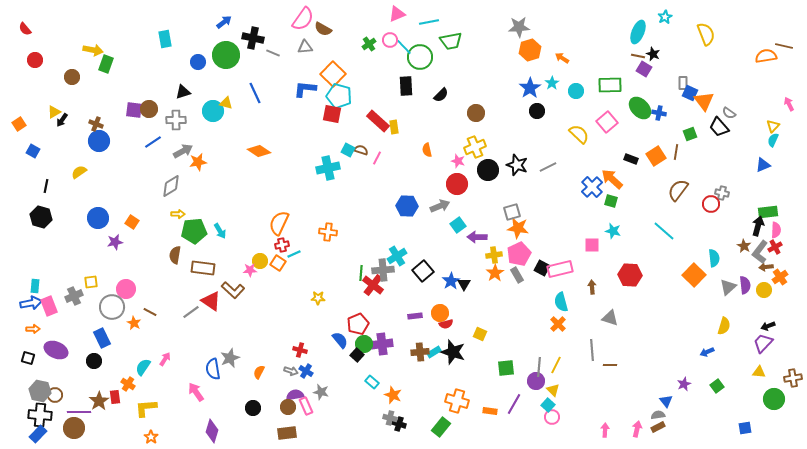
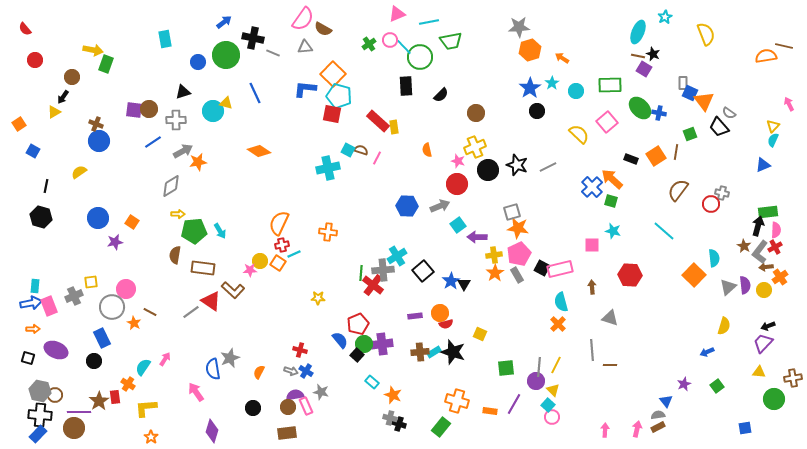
black arrow at (62, 120): moved 1 px right, 23 px up
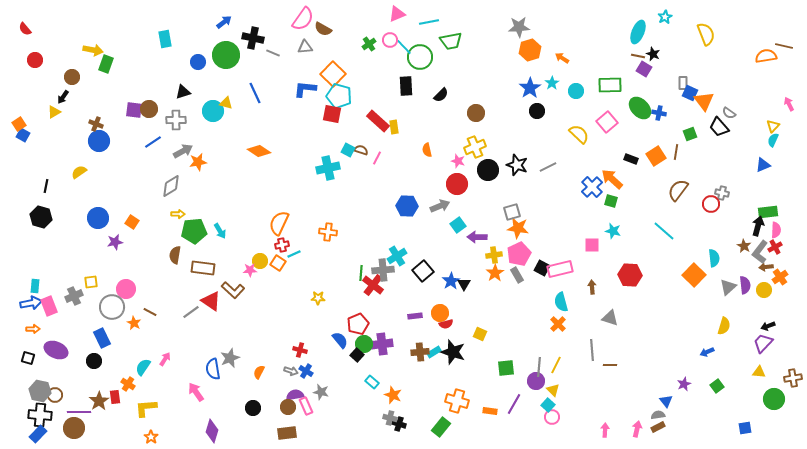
blue square at (33, 151): moved 10 px left, 16 px up
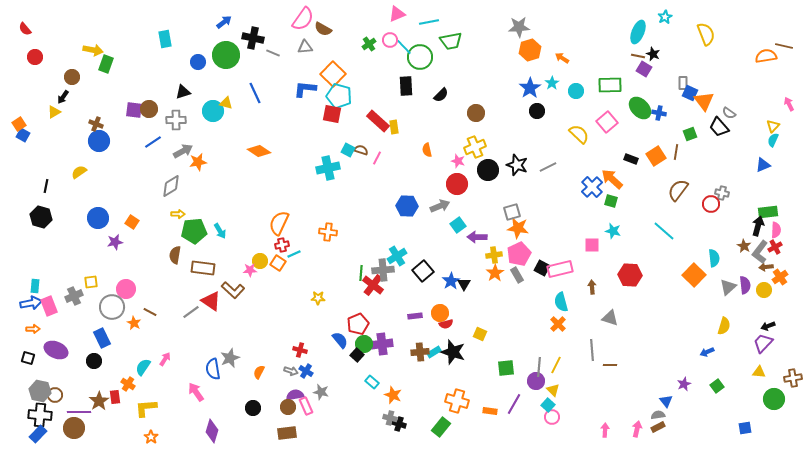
red circle at (35, 60): moved 3 px up
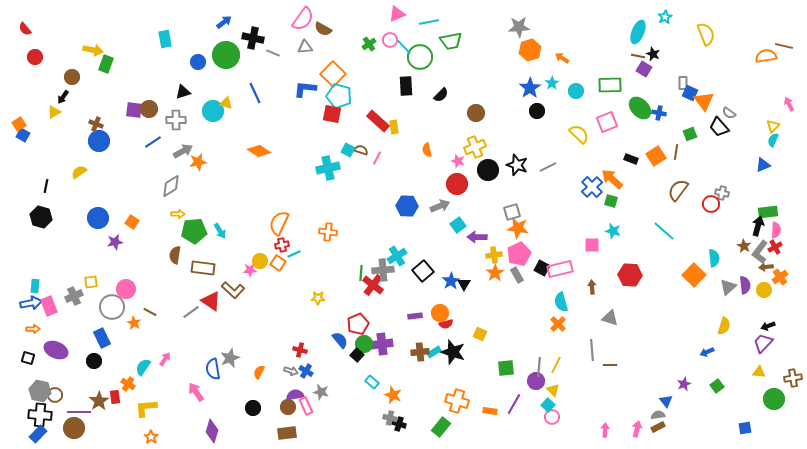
pink square at (607, 122): rotated 20 degrees clockwise
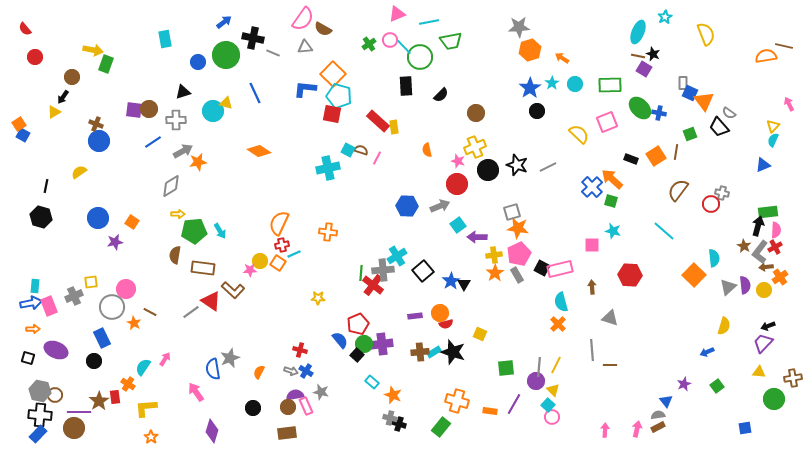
cyan circle at (576, 91): moved 1 px left, 7 px up
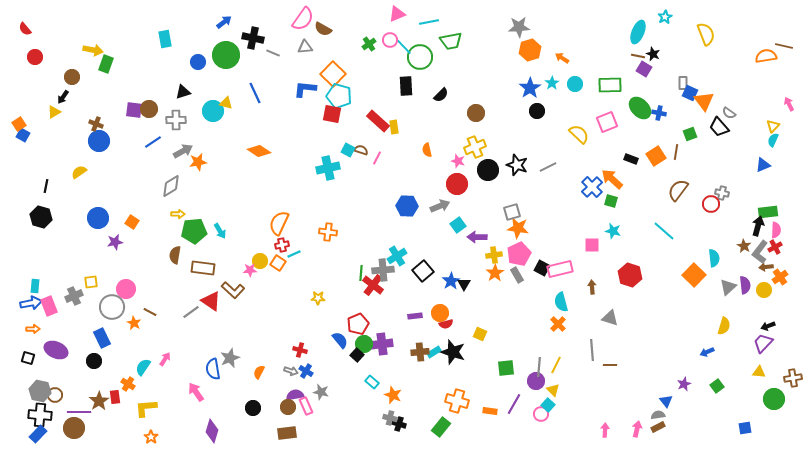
red hexagon at (630, 275): rotated 15 degrees clockwise
pink circle at (552, 417): moved 11 px left, 3 px up
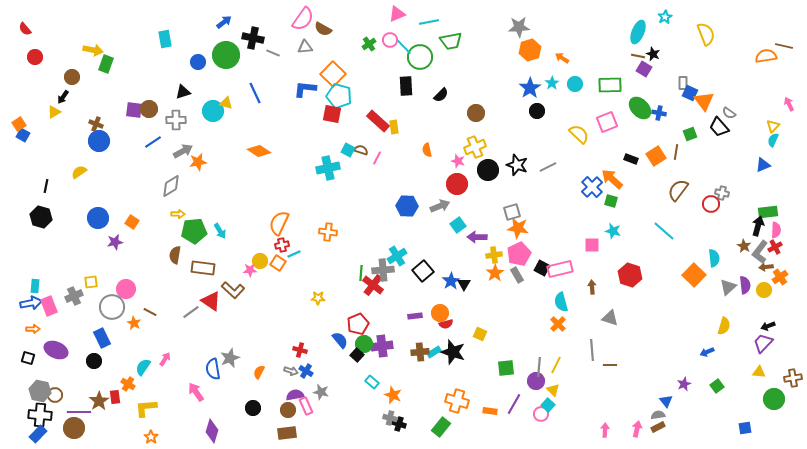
purple cross at (382, 344): moved 2 px down
brown circle at (288, 407): moved 3 px down
